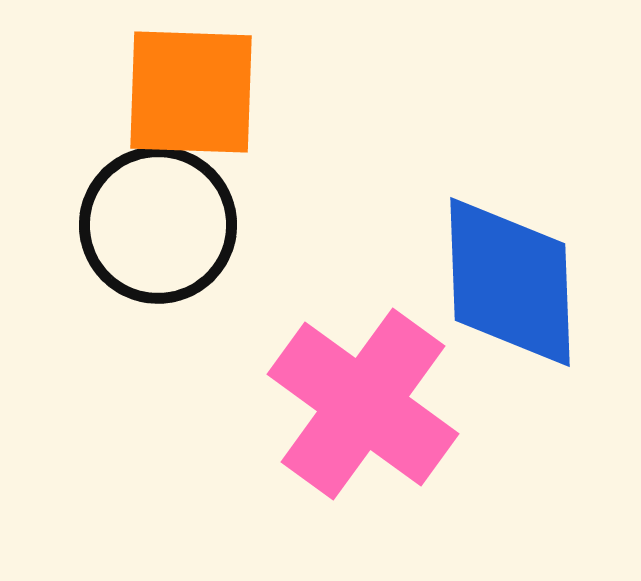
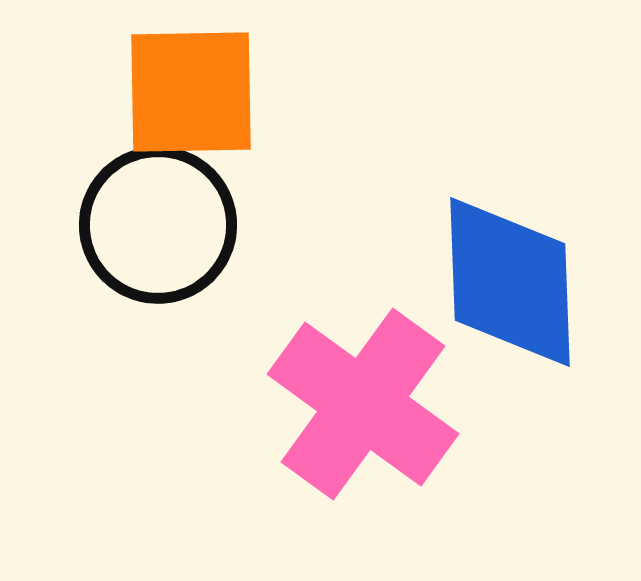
orange square: rotated 3 degrees counterclockwise
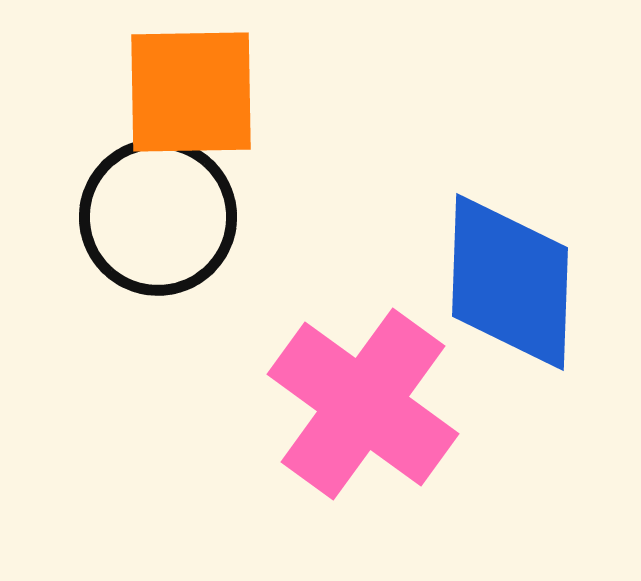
black circle: moved 8 px up
blue diamond: rotated 4 degrees clockwise
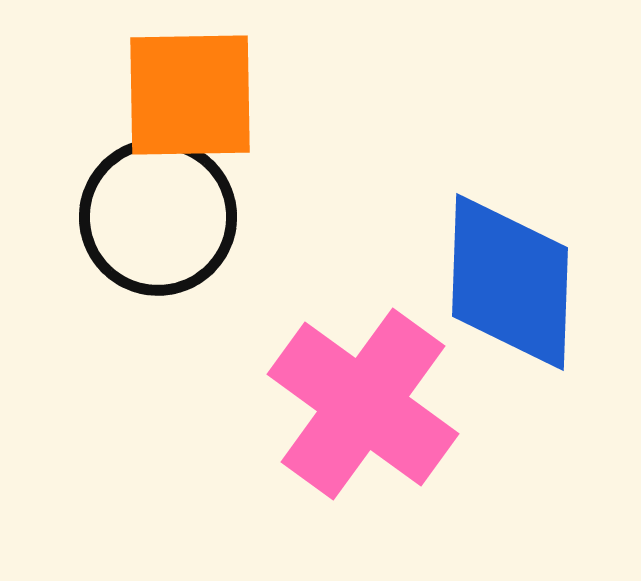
orange square: moved 1 px left, 3 px down
